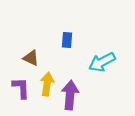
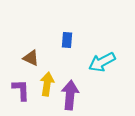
purple L-shape: moved 2 px down
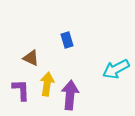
blue rectangle: rotated 21 degrees counterclockwise
cyan arrow: moved 14 px right, 7 px down
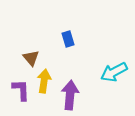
blue rectangle: moved 1 px right, 1 px up
brown triangle: rotated 24 degrees clockwise
cyan arrow: moved 2 px left, 3 px down
yellow arrow: moved 3 px left, 3 px up
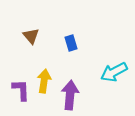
blue rectangle: moved 3 px right, 4 px down
brown triangle: moved 22 px up
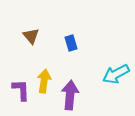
cyan arrow: moved 2 px right, 2 px down
